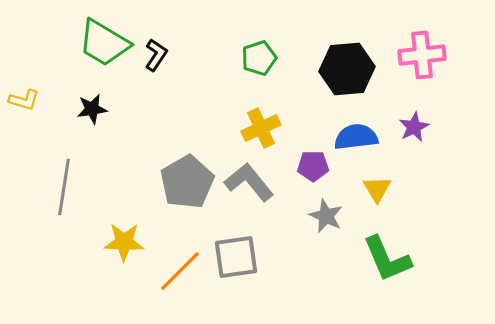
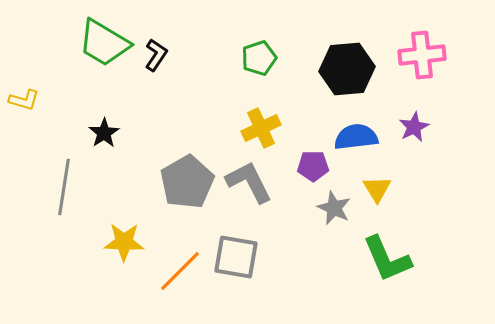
black star: moved 12 px right, 24 px down; rotated 24 degrees counterclockwise
gray L-shape: rotated 12 degrees clockwise
gray star: moved 8 px right, 8 px up
gray square: rotated 18 degrees clockwise
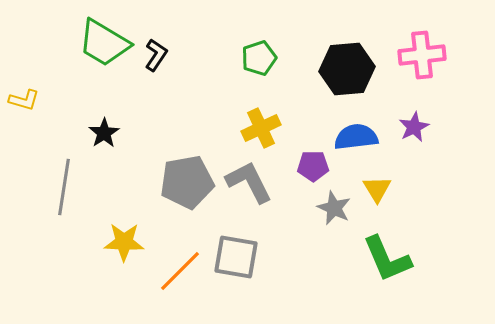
gray pentagon: rotated 20 degrees clockwise
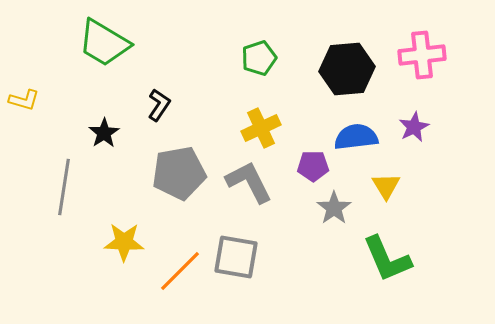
black L-shape: moved 3 px right, 50 px down
gray pentagon: moved 8 px left, 9 px up
yellow triangle: moved 9 px right, 3 px up
gray star: rotated 12 degrees clockwise
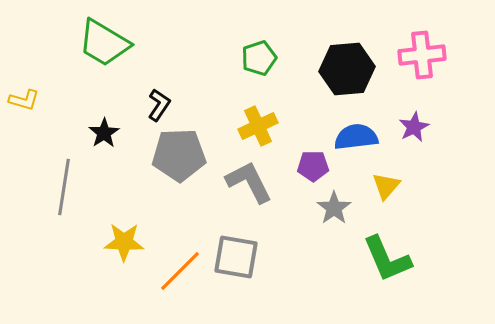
yellow cross: moved 3 px left, 2 px up
gray pentagon: moved 18 px up; rotated 8 degrees clockwise
yellow triangle: rotated 12 degrees clockwise
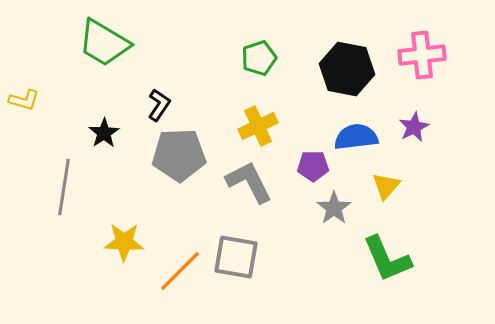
black hexagon: rotated 16 degrees clockwise
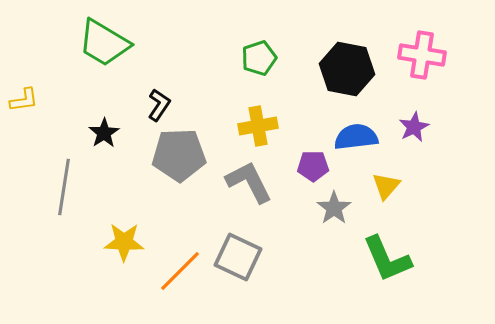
pink cross: rotated 15 degrees clockwise
yellow L-shape: rotated 24 degrees counterclockwise
yellow cross: rotated 15 degrees clockwise
gray square: moved 2 px right; rotated 15 degrees clockwise
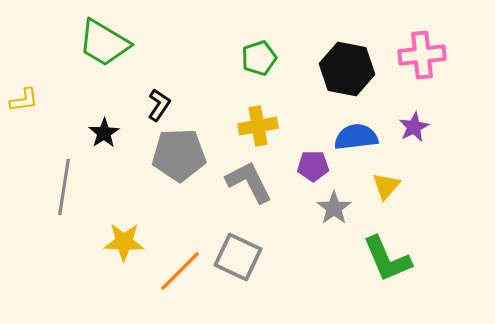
pink cross: rotated 15 degrees counterclockwise
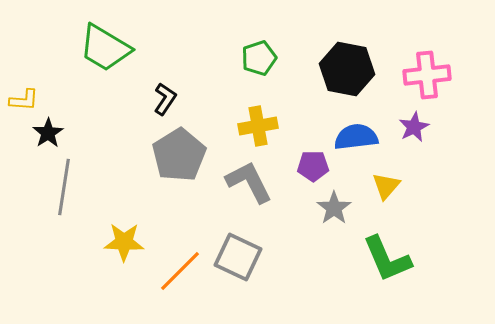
green trapezoid: moved 1 px right, 5 px down
pink cross: moved 5 px right, 20 px down
yellow L-shape: rotated 12 degrees clockwise
black L-shape: moved 6 px right, 6 px up
black star: moved 56 px left
gray pentagon: rotated 30 degrees counterclockwise
